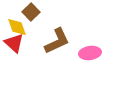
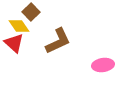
yellow diamond: moved 2 px right, 1 px up; rotated 15 degrees counterclockwise
brown L-shape: moved 1 px right
pink ellipse: moved 13 px right, 12 px down
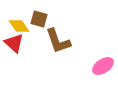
brown square: moved 8 px right, 7 px down; rotated 30 degrees counterclockwise
brown L-shape: rotated 96 degrees clockwise
pink ellipse: moved 1 px down; rotated 25 degrees counterclockwise
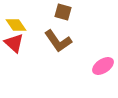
brown square: moved 24 px right, 7 px up
yellow diamond: moved 3 px left, 1 px up
brown L-shape: rotated 16 degrees counterclockwise
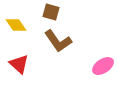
brown square: moved 12 px left
red triangle: moved 5 px right, 21 px down
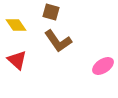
red triangle: moved 2 px left, 4 px up
